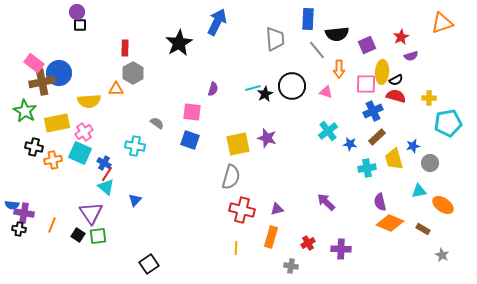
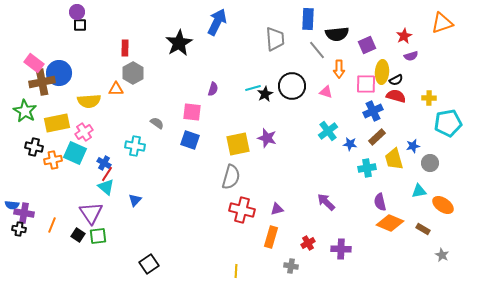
red star at (401, 37): moved 3 px right, 1 px up
cyan square at (80, 153): moved 5 px left
yellow line at (236, 248): moved 23 px down
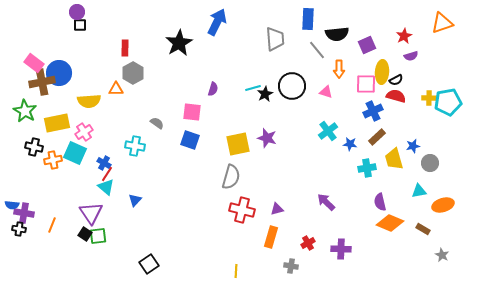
cyan pentagon at (448, 123): moved 21 px up
orange ellipse at (443, 205): rotated 50 degrees counterclockwise
black square at (78, 235): moved 7 px right, 1 px up
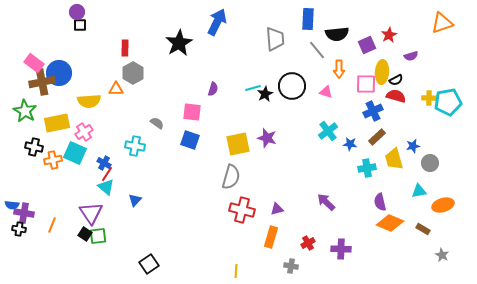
red star at (404, 36): moved 15 px left, 1 px up
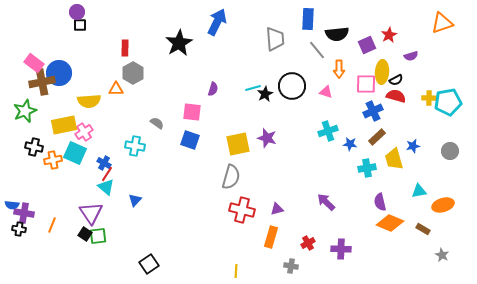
green star at (25, 111): rotated 20 degrees clockwise
yellow rectangle at (57, 123): moved 7 px right, 2 px down
cyan cross at (328, 131): rotated 18 degrees clockwise
gray circle at (430, 163): moved 20 px right, 12 px up
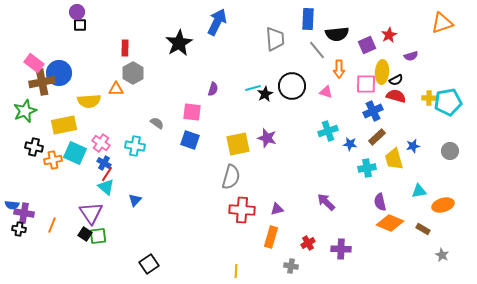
pink cross at (84, 132): moved 17 px right, 11 px down; rotated 24 degrees counterclockwise
red cross at (242, 210): rotated 10 degrees counterclockwise
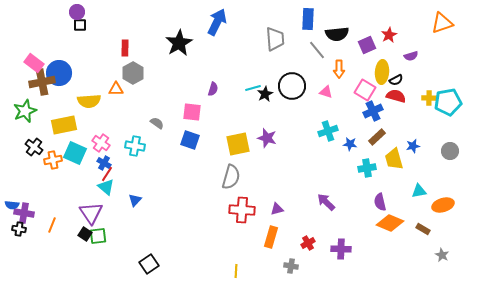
pink square at (366, 84): moved 1 px left, 6 px down; rotated 30 degrees clockwise
black cross at (34, 147): rotated 24 degrees clockwise
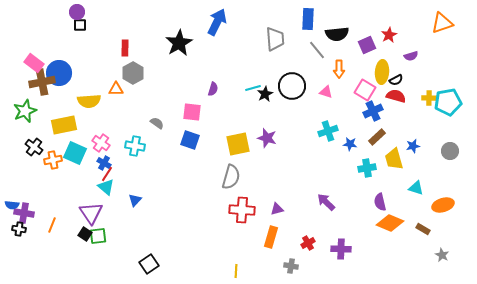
cyan triangle at (419, 191): moved 3 px left, 3 px up; rotated 28 degrees clockwise
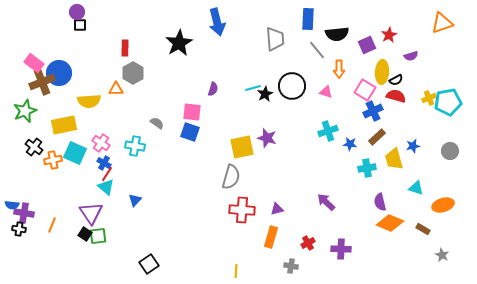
blue arrow at (217, 22): rotated 140 degrees clockwise
brown cross at (42, 82): rotated 10 degrees counterclockwise
yellow cross at (429, 98): rotated 24 degrees counterclockwise
blue square at (190, 140): moved 8 px up
yellow square at (238, 144): moved 4 px right, 3 px down
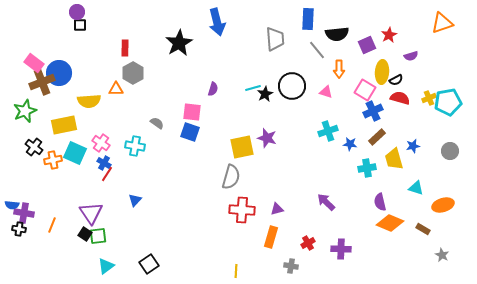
red semicircle at (396, 96): moved 4 px right, 2 px down
cyan triangle at (106, 187): moved 79 px down; rotated 42 degrees clockwise
